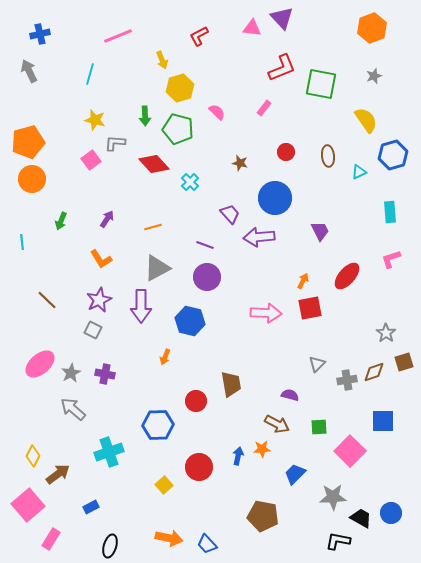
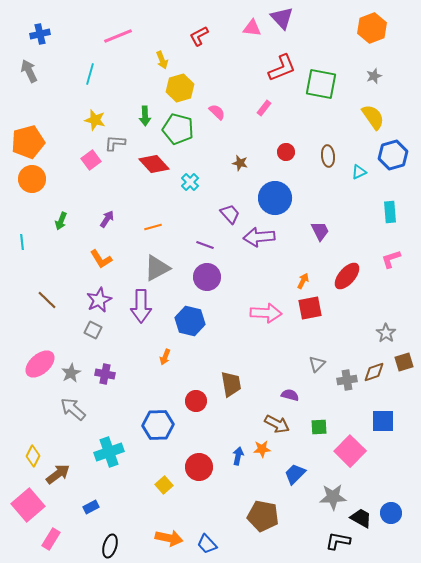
yellow semicircle at (366, 120): moved 7 px right, 3 px up
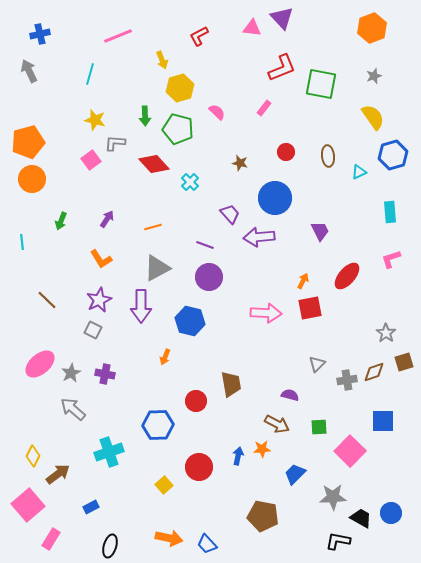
purple circle at (207, 277): moved 2 px right
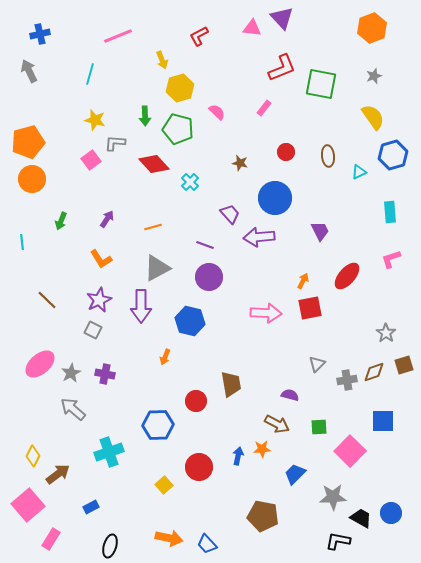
brown square at (404, 362): moved 3 px down
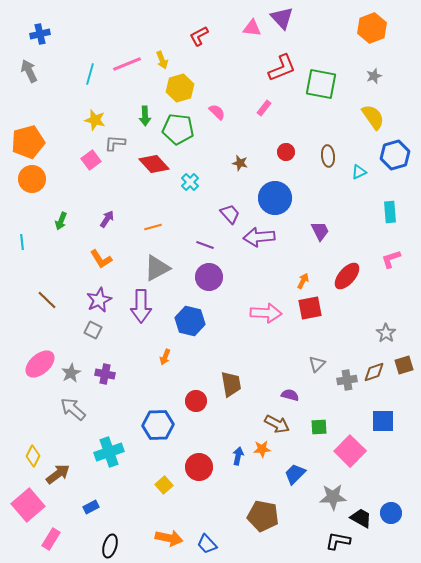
pink line at (118, 36): moved 9 px right, 28 px down
green pentagon at (178, 129): rotated 8 degrees counterclockwise
blue hexagon at (393, 155): moved 2 px right
